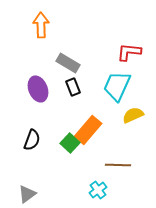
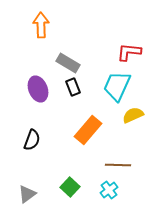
green square: moved 44 px down
cyan cross: moved 11 px right
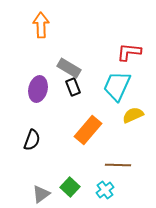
gray rectangle: moved 1 px right, 5 px down
purple ellipse: rotated 35 degrees clockwise
cyan cross: moved 4 px left
gray triangle: moved 14 px right
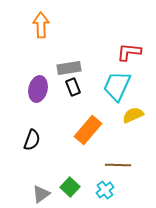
gray rectangle: rotated 40 degrees counterclockwise
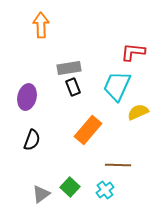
red L-shape: moved 4 px right
purple ellipse: moved 11 px left, 8 px down
yellow semicircle: moved 5 px right, 3 px up
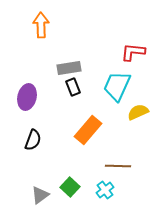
black semicircle: moved 1 px right
brown line: moved 1 px down
gray triangle: moved 1 px left, 1 px down
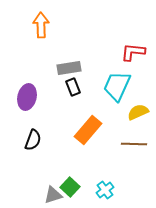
brown line: moved 16 px right, 22 px up
gray triangle: moved 13 px right; rotated 18 degrees clockwise
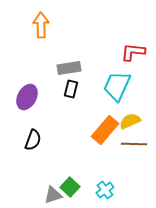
black rectangle: moved 2 px left, 2 px down; rotated 36 degrees clockwise
purple ellipse: rotated 15 degrees clockwise
yellow semicircle: moved 8 px left, 9 px down
orange rectangle: moved 17 px right
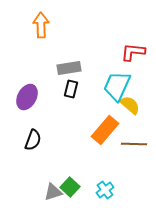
yellow semicircle: moved 16 px up; rotated 65 degrees clockwise
gray triangle: moved 3 px up
